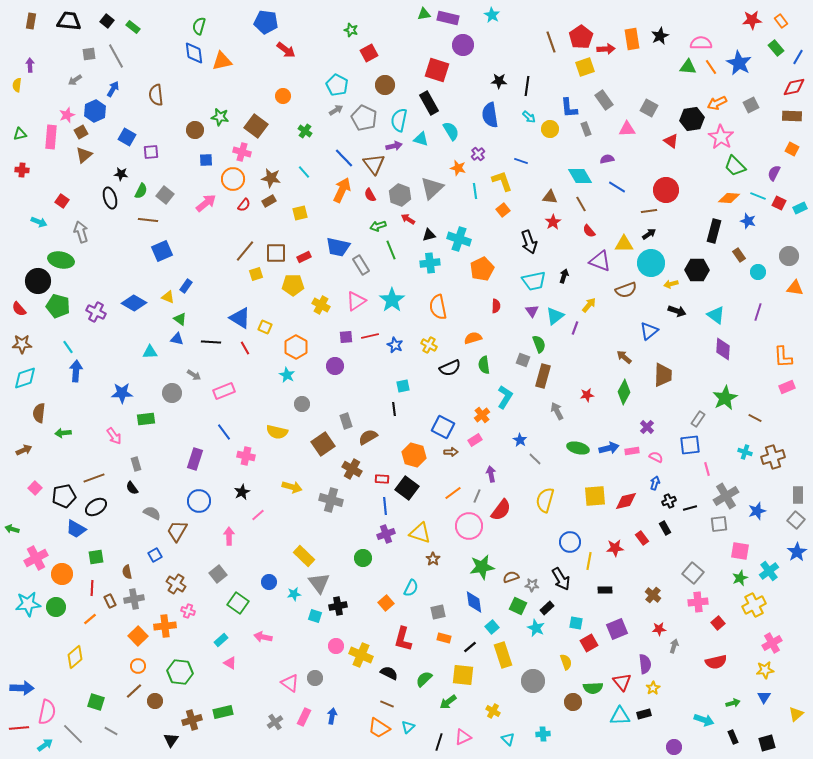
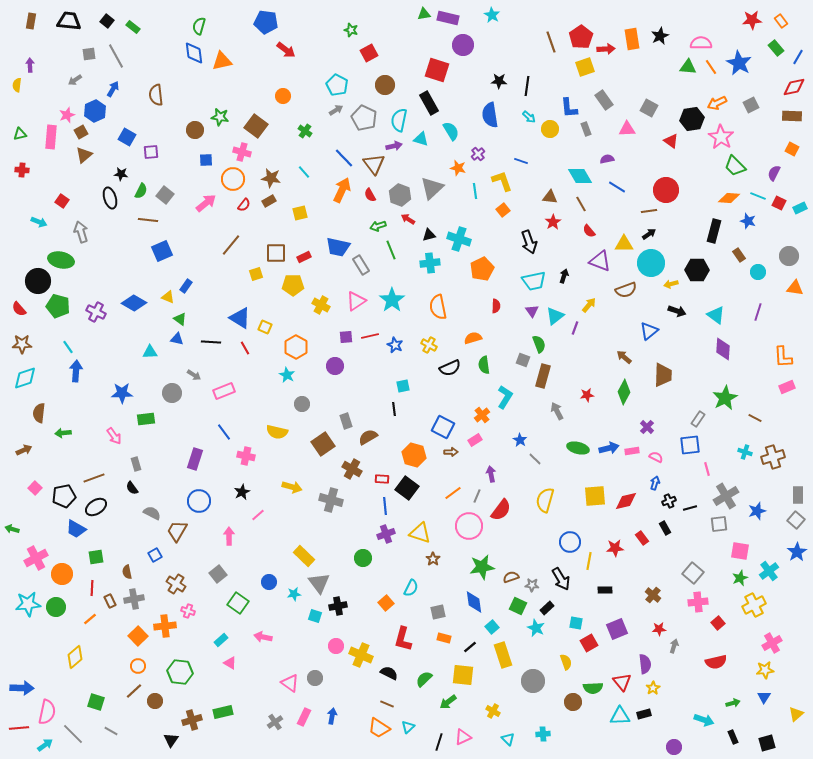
brown line at (245, 251): moved 14 px left, 6 px up
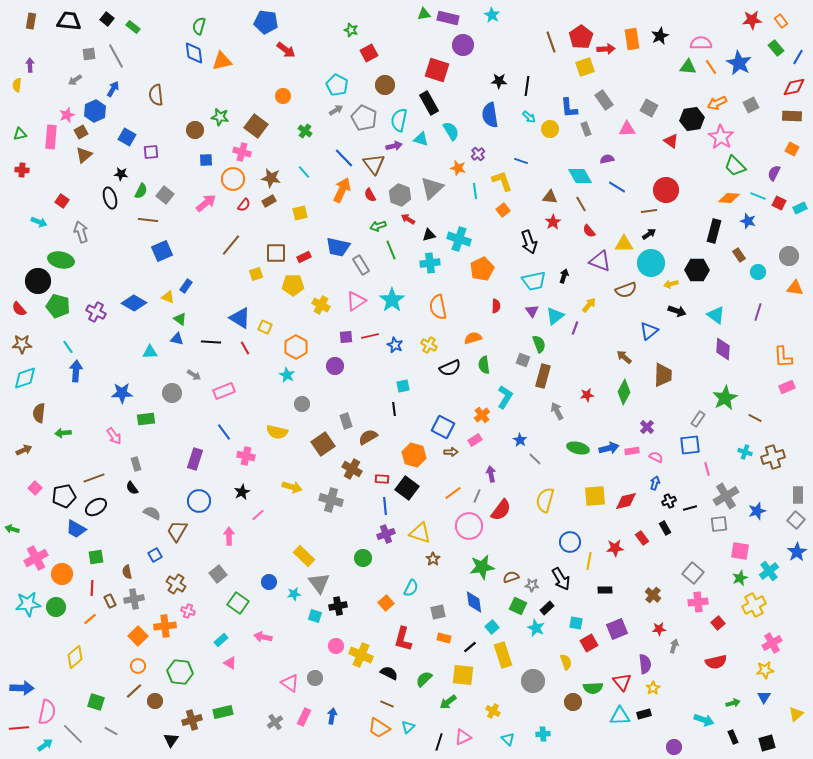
black square at (107, 21): moved 2 px up
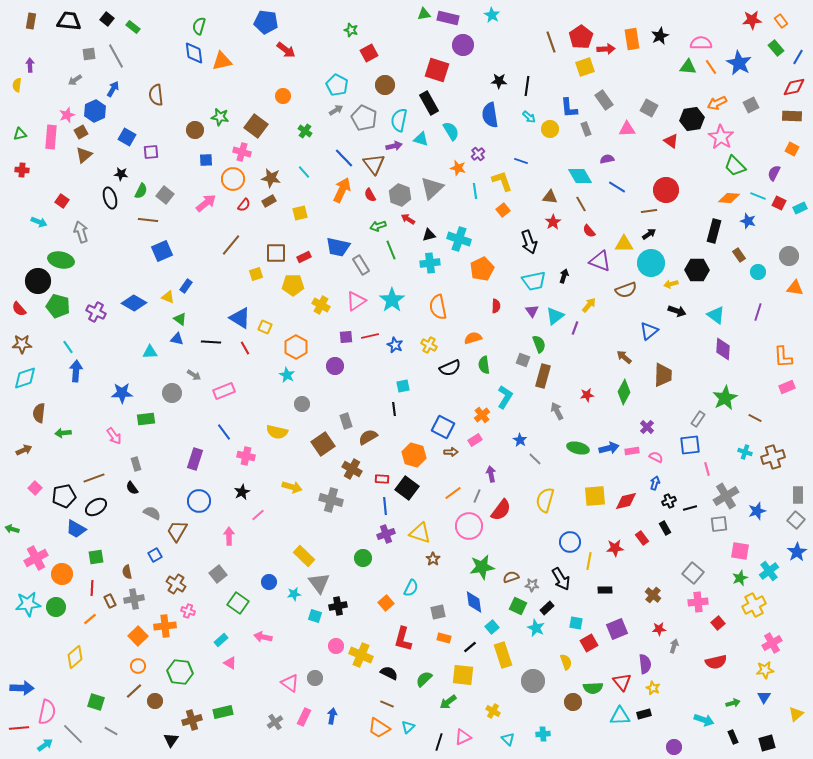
yellow star at (653, 688): rotated 16 degrees counterclockwise
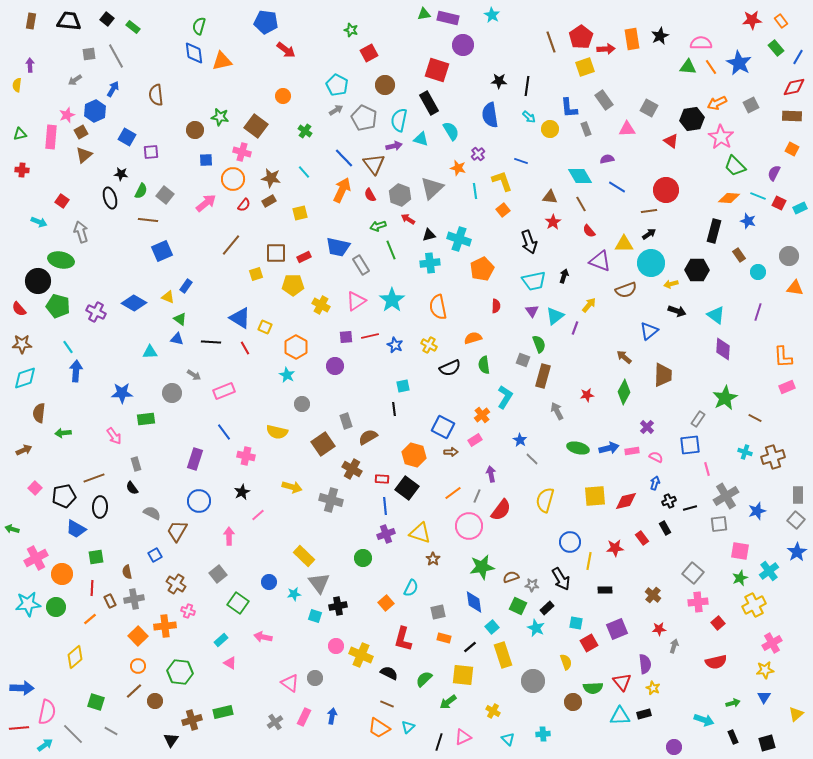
gray line at (535, 459): moved 3 px left
black ellipse at (96, 507): moved 4 px right; rotated 55 degrees counterclockwise
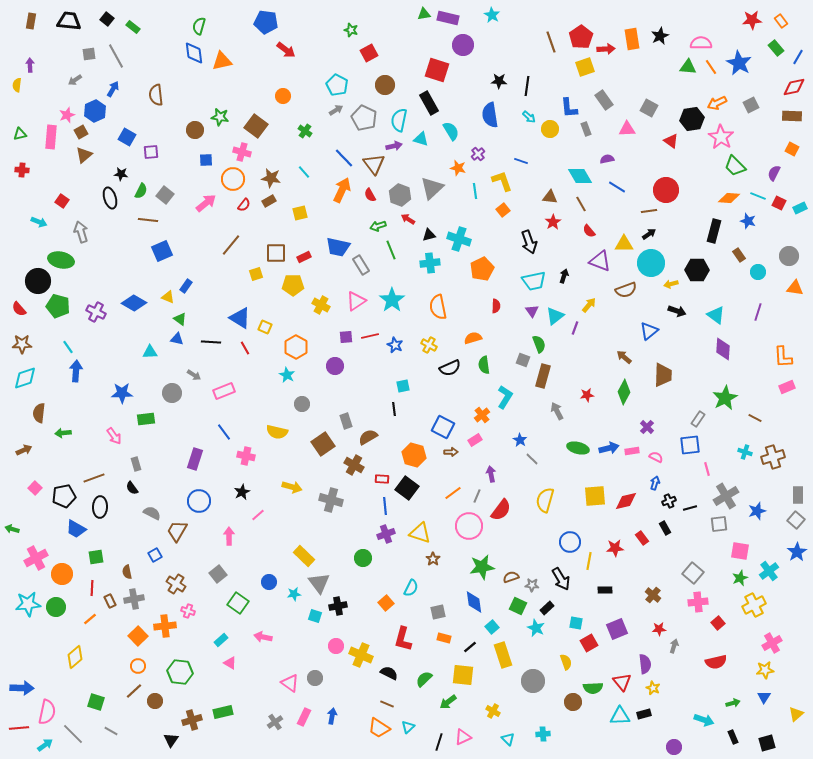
brown cross at (352, 469): moved 2 px right, 4 px up
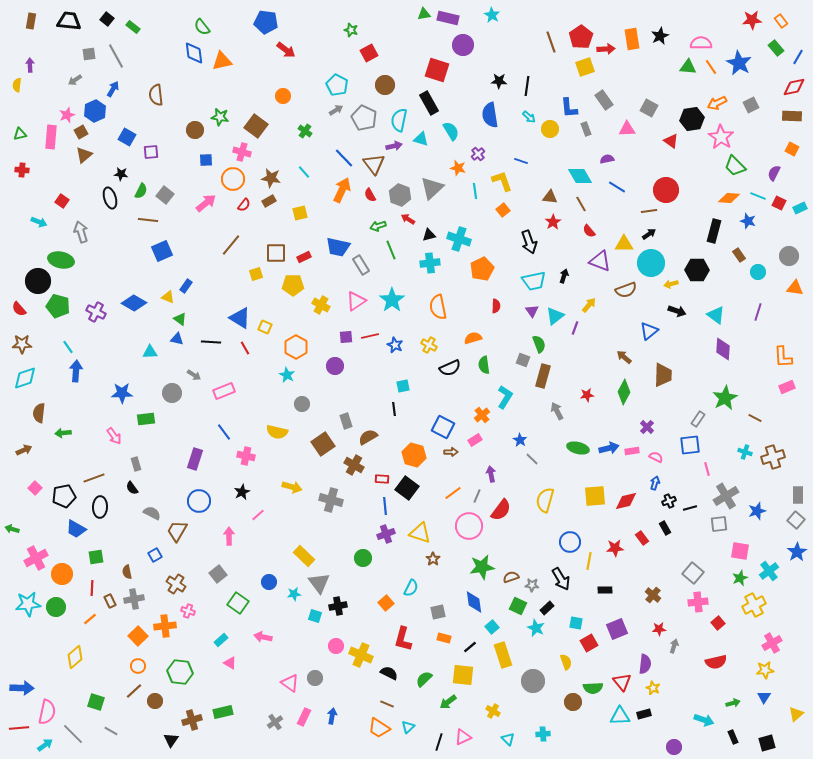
green semicircle at (199, 26): moved 3 px right, 1 px down; rotated 54 degrees counterclockwise
purple semicircle at (645, 664): rotated 12 degrees clockwise
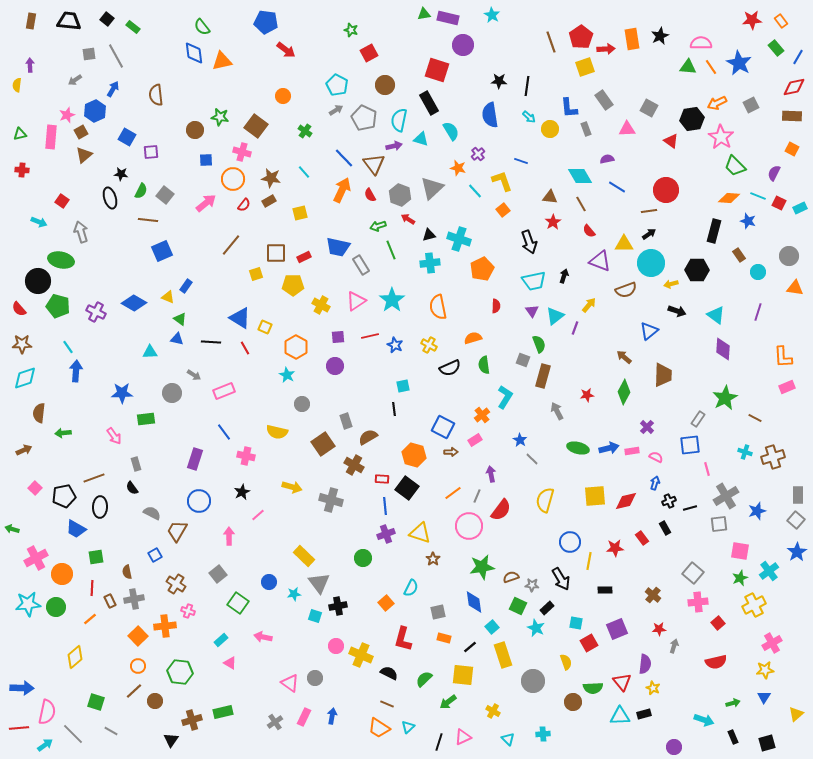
cyan line at (475, 191): rotated 35 degrees counterclockwise
purple square at (346, 337): moved 8 px left
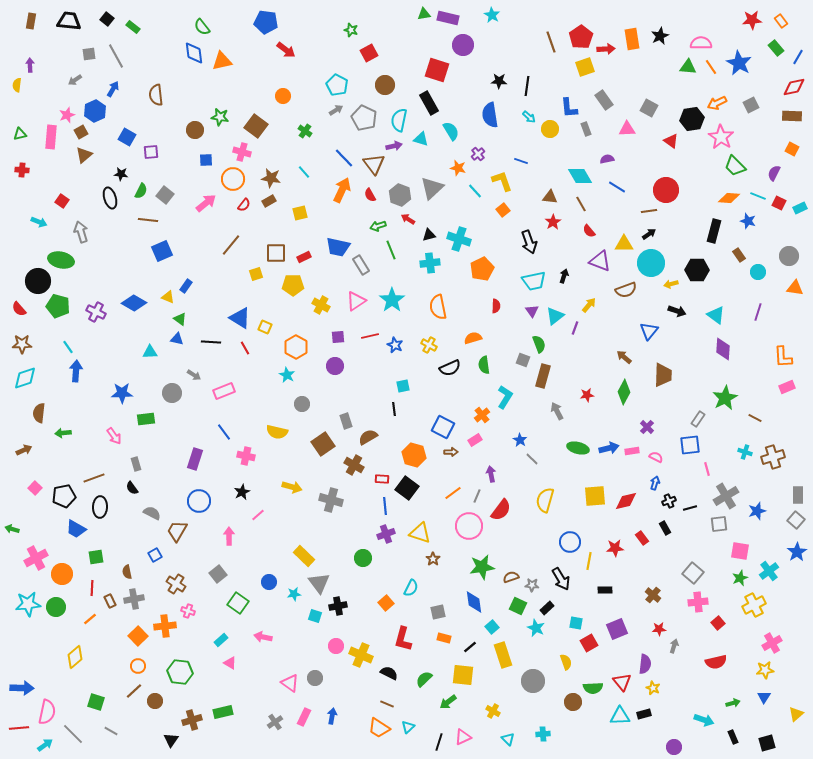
blue triangle at (649, 331): rotated 12 degrees counterclockwise
